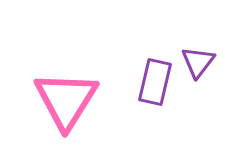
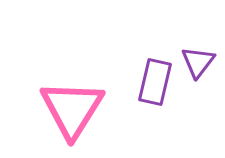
pink triangle: moved 6 px right, 9 px down
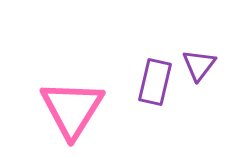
purple triangle: moved 1 px right, 3 px down
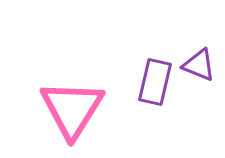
purple triangle: rotated 45 degrees counterclockwise
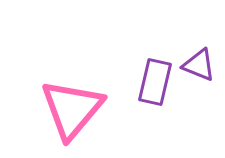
pink triangle: rotated 8 degrees clockwise
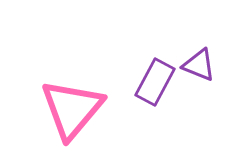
purple rectangle: rotated 15 degrees clockwise
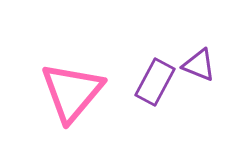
pink triangle: moved 17 px up
